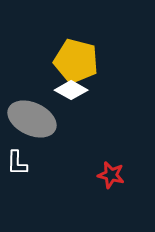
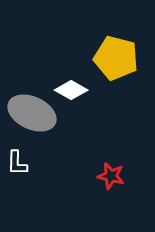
yellow pentagon: moved 40 px right, 3 px up
gray ellipse: moved 6 px up
red star: moved 1 px down
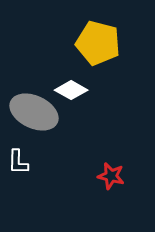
yellow pentagon: moved 18 px left, 15 px up
gray ellipse: moved 2 px right, 1 px up
white L-shape: moved 1 px right, 1 px up
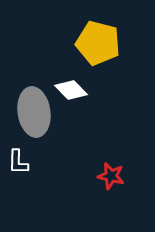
white diamond: rotated 16 degrees clockwise
gray ellipse: rotated 57 degrees clockwise
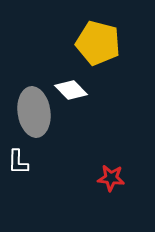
red star: moved 2 px down; rotated 8 degrees counterclockwise
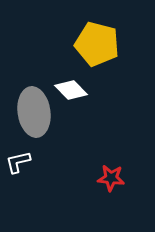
yellow pentagon: moved 1 px left, 1 px down
white L-shape: rotated 76 degrees clockwise
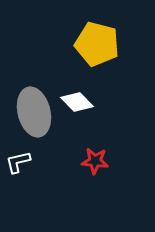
white diamond: moved 6 px right, 12 px down
gray ellipse: rotated 6 degrees counterclockwise
red star: moved 16 px left, 17 px up
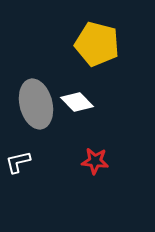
gray ellipse: moved 2 px right, 8 px up
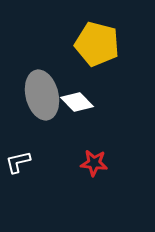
gray ellipse: moved 6 px right, 9 px up
red star: moved 1 px left, 2 px down
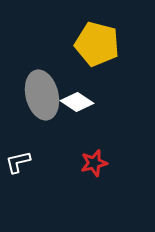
white diamond: rotated 12 degrees counterclockwise
red star: rotated 20 degrees counterclockwise
